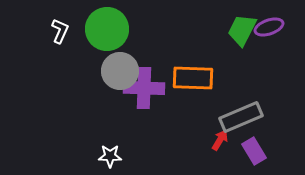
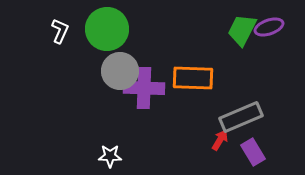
purple rectangle: moved 1 px left, 1 px down
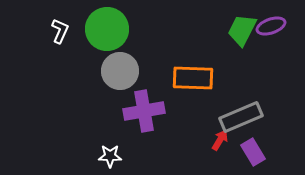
purple ellipse: moved 2 px right, 1 px up
purple cross: moved 23 px down; rotated 12 degrees counterclockwise
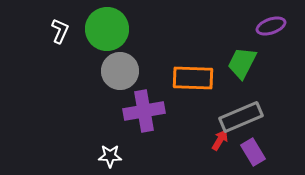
green trapezoid: moved 33 px down
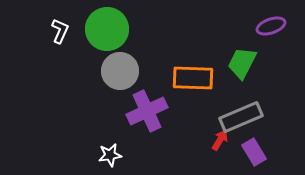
purple cross: moved 3 px right; rotated 15 degrees counterclockwise
purple rectangle: moved 1 px right
white star: moved 1 px up; rotated 10 degrees counterclockwise
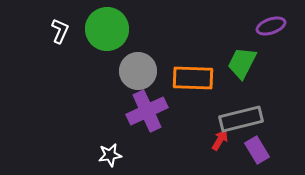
gray circle: moved 18 px right
gray rectangle: moved 2 px down; rotated 9 degrees clockwise
purple rectangle: moved 3 px right, 2 px up
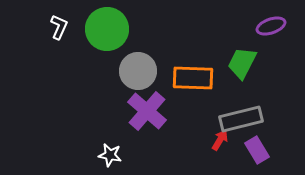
white L-shape: moved 1 px left, 4 px up
purple cross: rotated 24 degrees counterclockwise
white star: rotated 20 degrees clockwise
